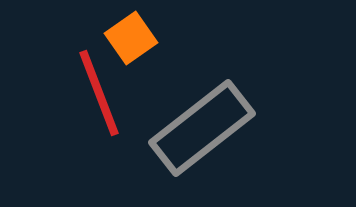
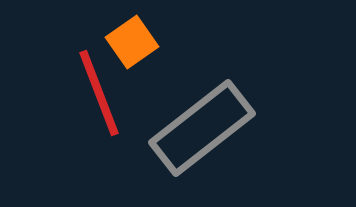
orange square: moved 1 px right, 4 px down
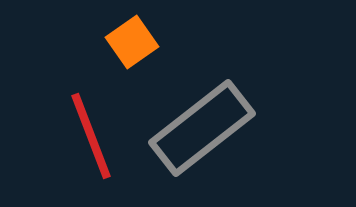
red line: moved 8 px left, 43 px down
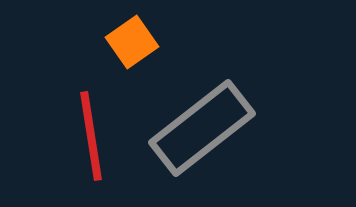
red line: rotated 12 degrees clockwise
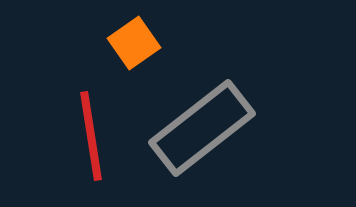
orange square: moved 2 px right, 1 px down
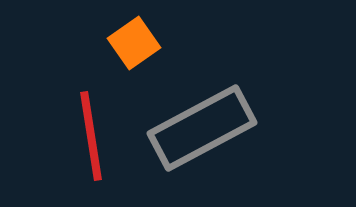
gray rectangle: rotated 10 degrees clockwise
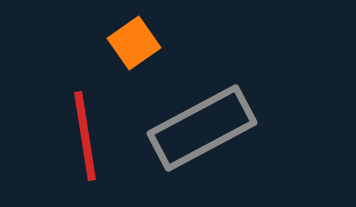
red line: moved 6 px left
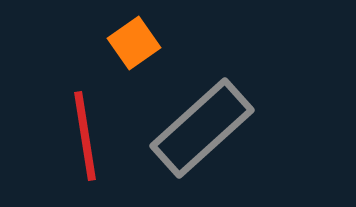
gray rectangle: rotated 14 degrees counterclockwise
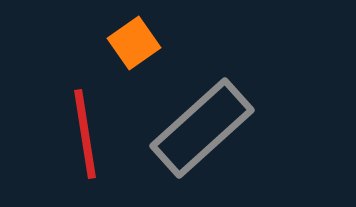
red line: moved 2 px up
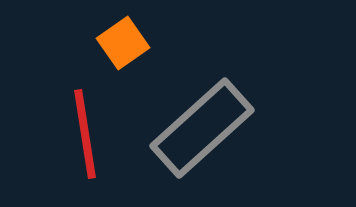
orange square: moved 11 px left
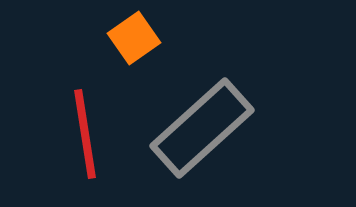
orange square: moved 11 px right, 5 px up
